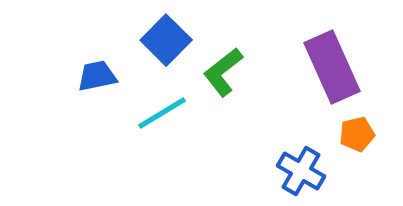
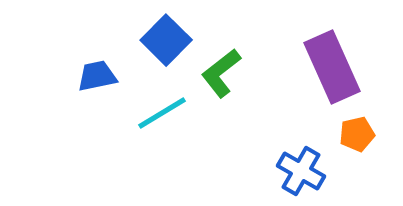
green L-shape: moved 2 px left, 1 px down
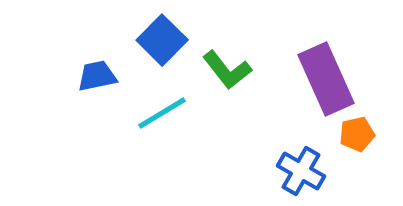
blue square: moved 4 px left
purple rectangle: moved 6 px left, 12 px down
green L-shape: moved 6 px right, 3 px up; rotated 90 degrees counterclockwise
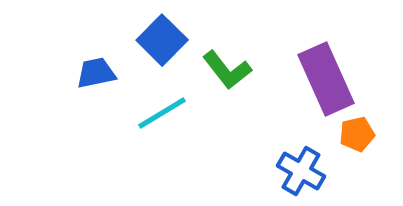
blue trapezoid: moved 1 px left, 3 px up
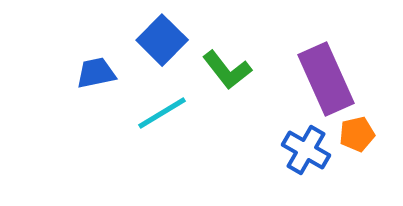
blue cross: moved 5 px right, 21 px up
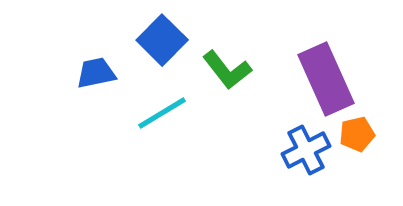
blue cross: rotated 33 degrees clockwise
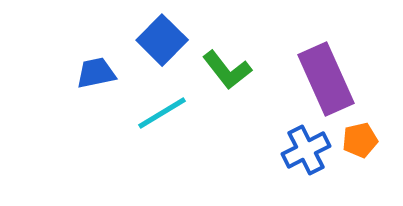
orange pentagon: moved 3 px right, 6 px down
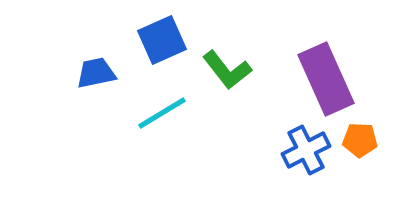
blue square: rotated 21 degrees clockwise
orange pentagon: rotated 16 degrees clockwise
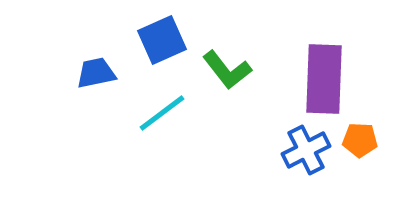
purple rectangle: moved 2 px left; rotated 26 degrees clockwise
cyan line: rotated 6 degrees counterclockwise
